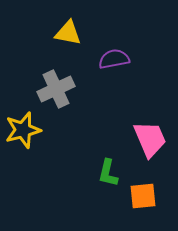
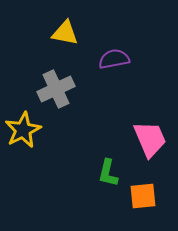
yellow triangle: moved 3 px left
yellow star: rotated 12 degrees counterclockwise
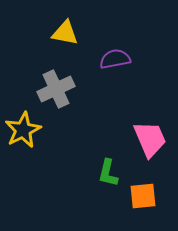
purple semicircle: moved 1 px right
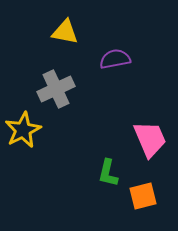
yellow triangle: moved 1 px up
orange square: rotated 8 degrees counterclockwise
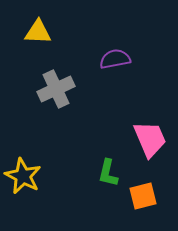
yellow triangle: moved 27 px left; rotated 8 degrees counterclockwise
yellow star: moved 46 px down; rotated 18 degrees counterclockwise
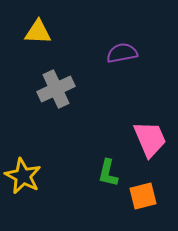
purple semicircle: moved 7 px right, 6 px up
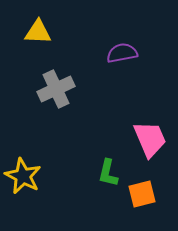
orange square: moved 1 px left, 2 px up
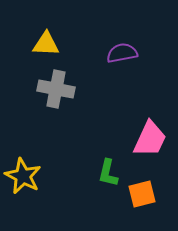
yellow triangle: moved 8 px right, 12 px down
gray cross: rotated 36 degrees clockwise
pink trapezoid: rotated 48 degrees clockwise
